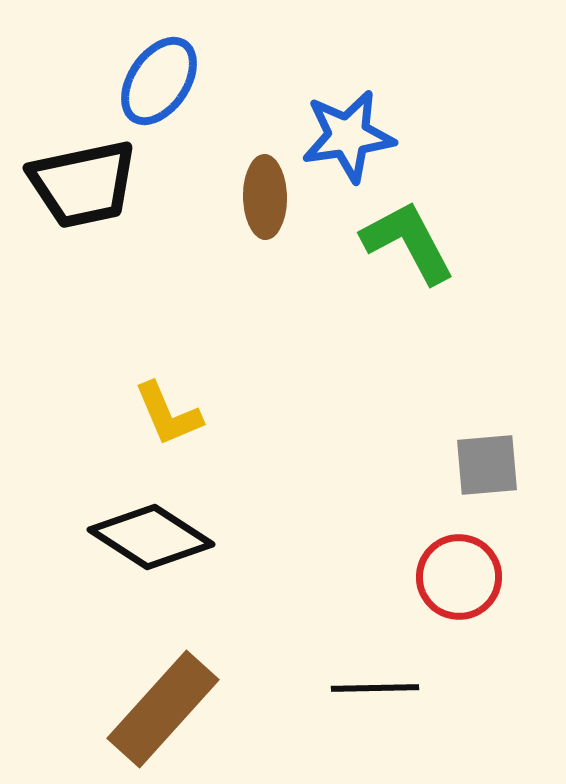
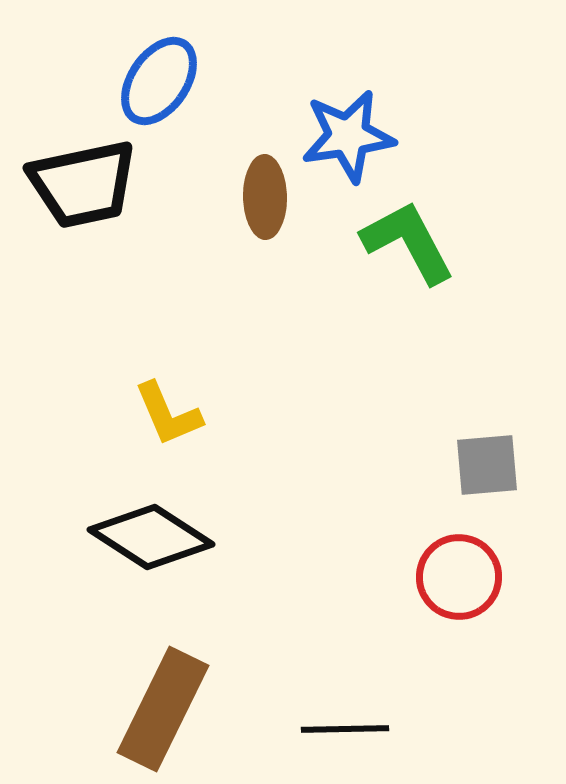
black line: moved 30 px left, 41 px down
brown rectangle: rotated 16 degrees counterclockwise
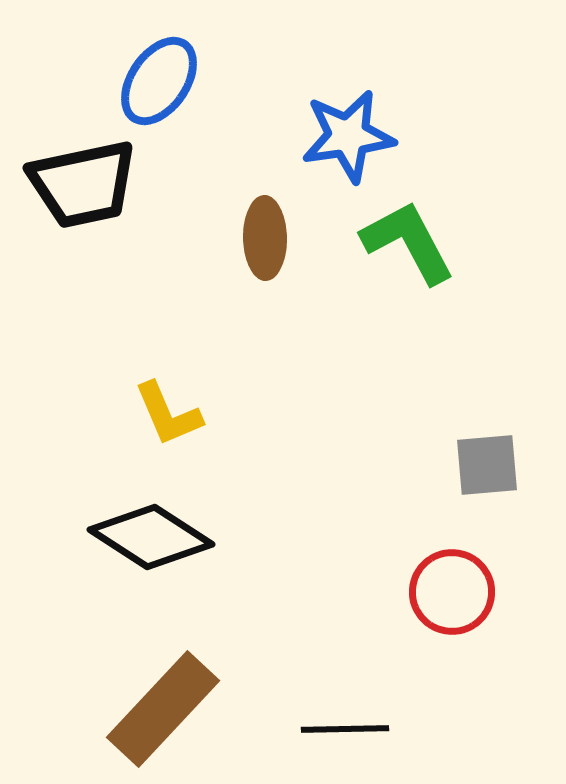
brown ellipse: moved 41 px down
red circle: moved 7 px left, 15 px down
brown rectangle: rotated 17 degrees clockwise
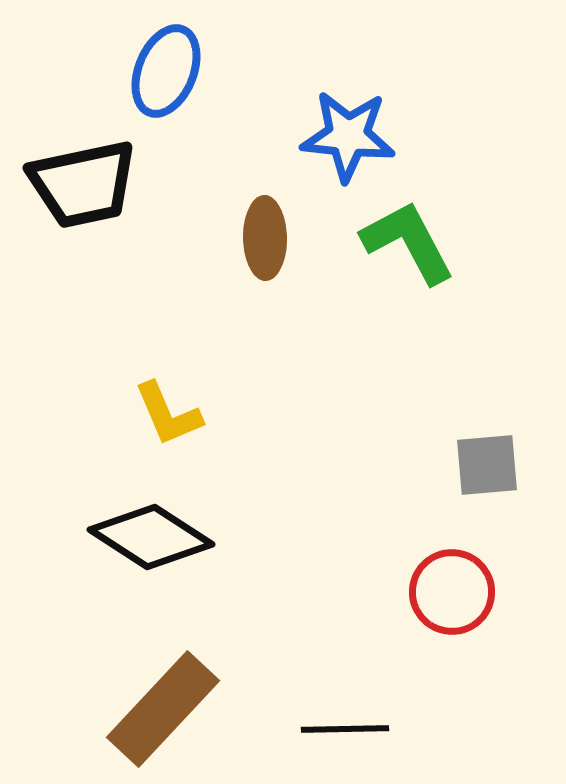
blue ellipse: moved 7 px right, 10 px up; rotated 12 degrees counterclockwise
blue star: rotated 14 degrees clockwise
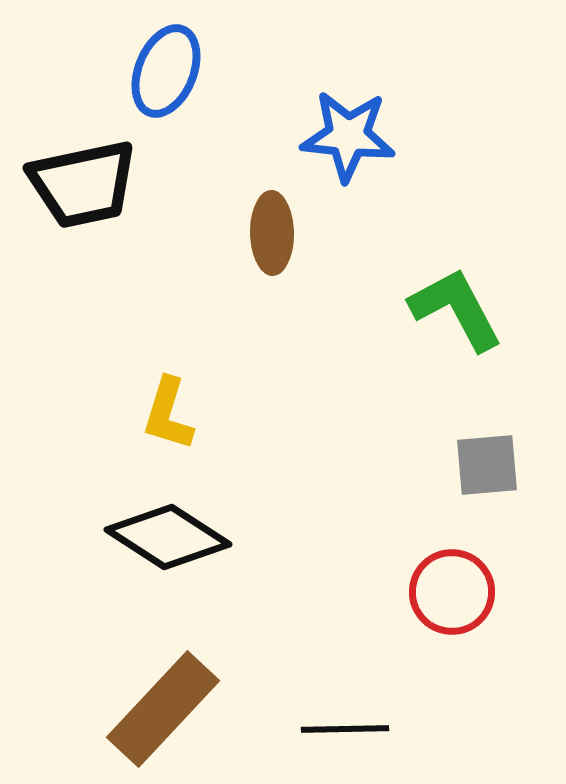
brown ellipse: moved 7 px right, 5 px up
green L-shape: moved 48 px right, 67 px down
yellow L-shape: rotated 40 degrees clockwise
black diamond: moved 17 px right
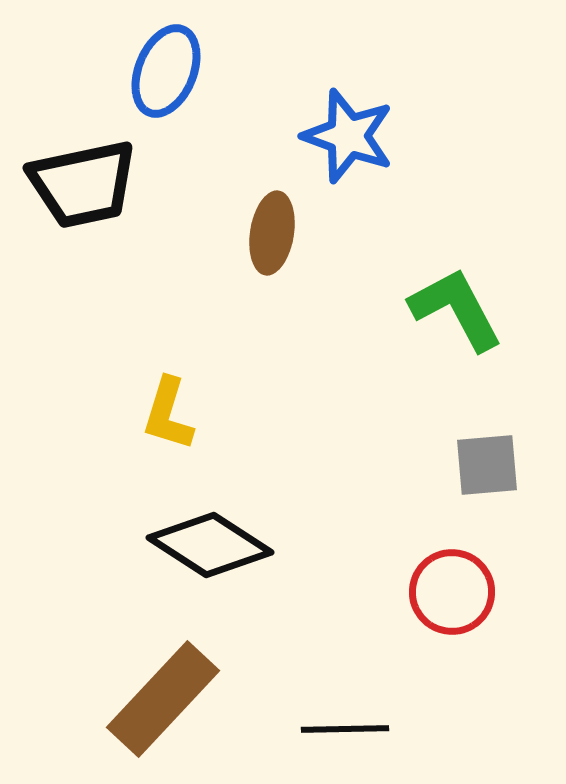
blue star: rotated 14 degrees clockwise
brown ellipse: rotated 10 degrees clockwise
black diamond: moved 42 px right, 8 px down
brown rectangle: moved 10 px up
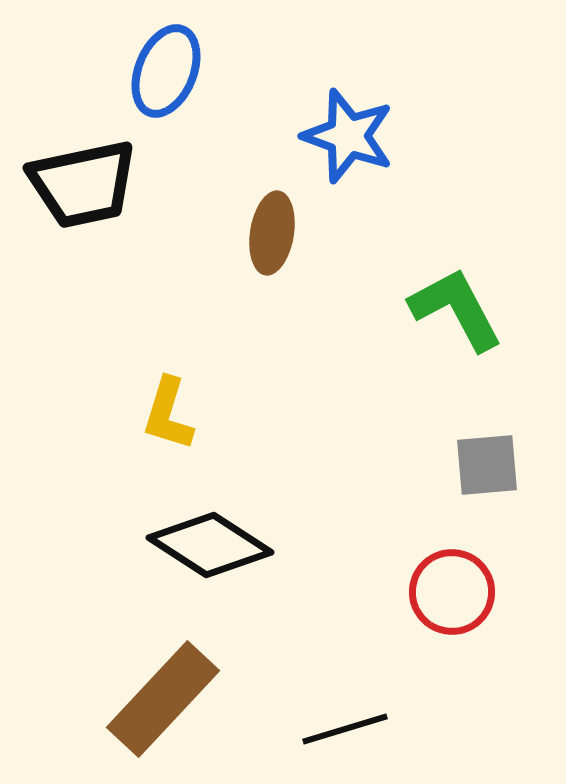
black line: rotated 16 degrees counterclockwise
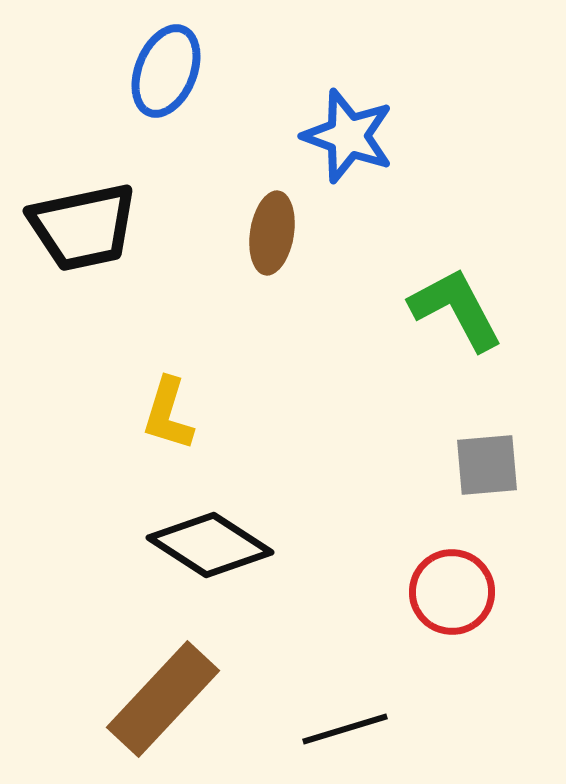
black trapezoid: moved 43 px down
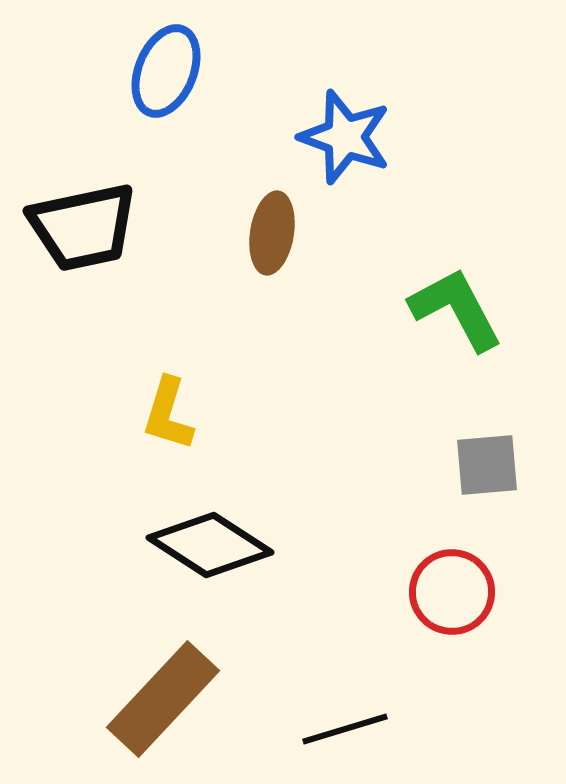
blue star: moved 3 px left, 1 px down
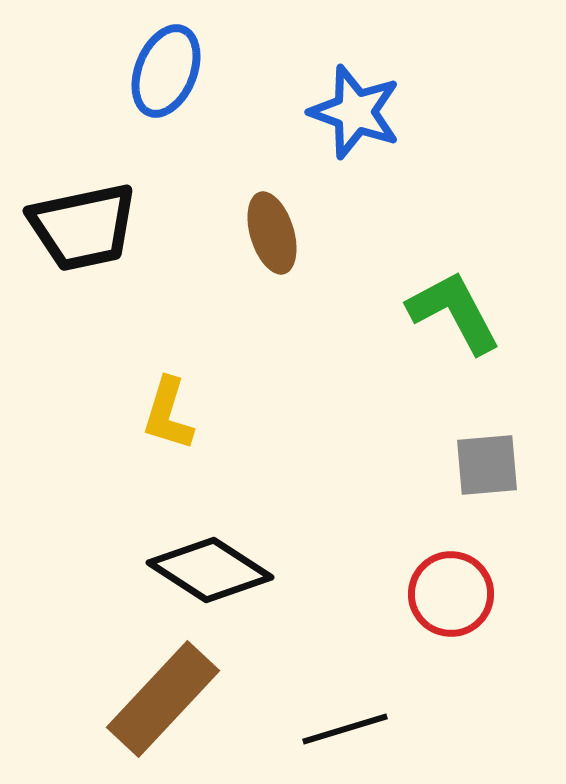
blue star: moved 10 px right, 25 px up
brown ellipse: rotated 26 degrees counterclockwise
green L-shape: moved 2 px left, 3 px down
black diamond: moved 25 px down
red circle: moved 1 px left, 2 px down
